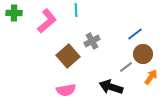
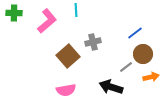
blue line: moved 1 px up
gray cross: moved 1 px right, 1 px down; rotated 14 degrees clockwise
orange arrow: rotated 42 degrees clockwise
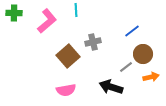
blue line: moved 3 px left, 2 px up
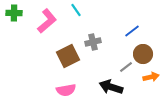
cyan line: rotated 32 degrees counterclockwise
brown square: rotated 15 degrees clockwise
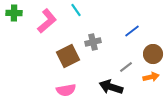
brown circle: moved 10 px right
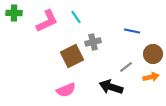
cyan line: moved 7 px down
pink L-shape: rotated 15 degrees clockwise
blue line: rotated 49 degrees clockwise
brown square: moved 4 px right
pink semicircle: rotated 12 degrees counterclockwise
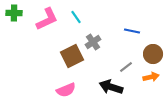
pink L-shape: moved 2 px up
gray cross: rotated 21 degrees counterclockwise
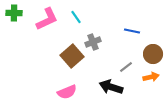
gray cross: rotated 14 degrees clockwise
brown square: rotated 15 degrees counterclockwise
pink semicircle: moved 1 px right, 2 px down
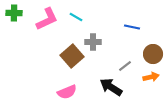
cyan line: rotated 24 degrees counterclockwise
blue line: moved 4 px up
gray cross: rotated 21 degrees clockwise
gray line: moved 1 px left, 1 px up
black arrow: rotated 15 degrees clockwise
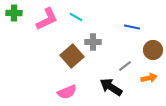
brown circle: moved 4 px up
orange arrow: moved 2 px left, 1 px down
